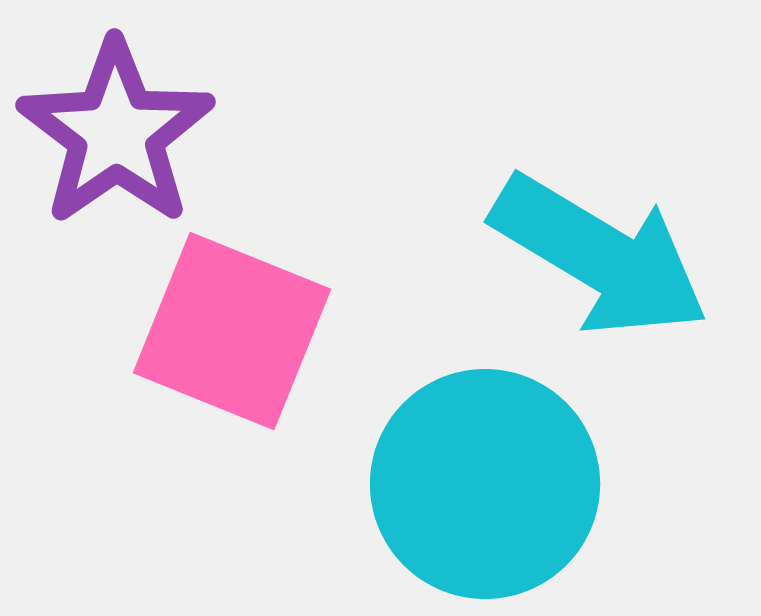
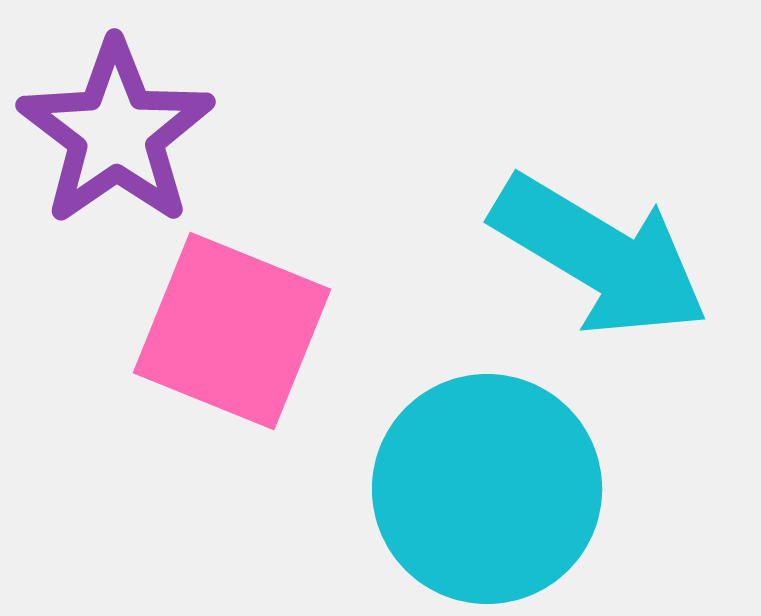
cyan circle: moved 2 px right, 5 px down
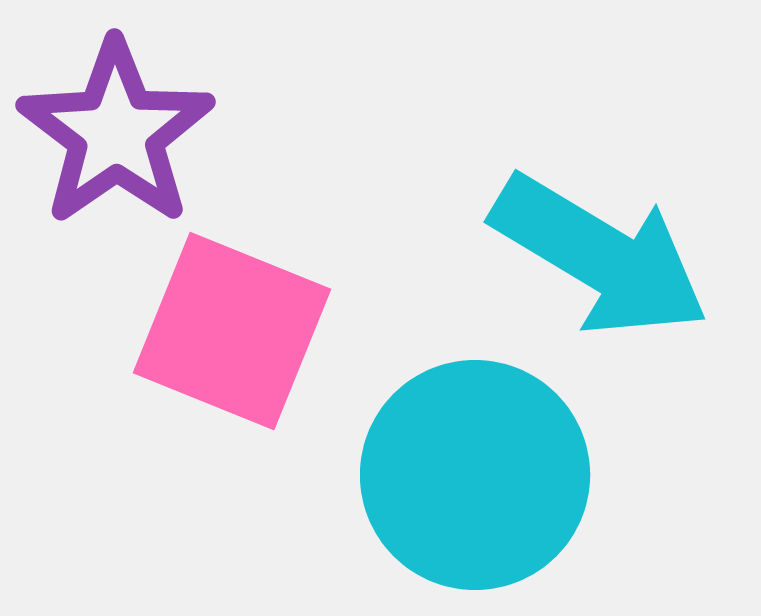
cyan circle: moved 12 px left, 14 px up
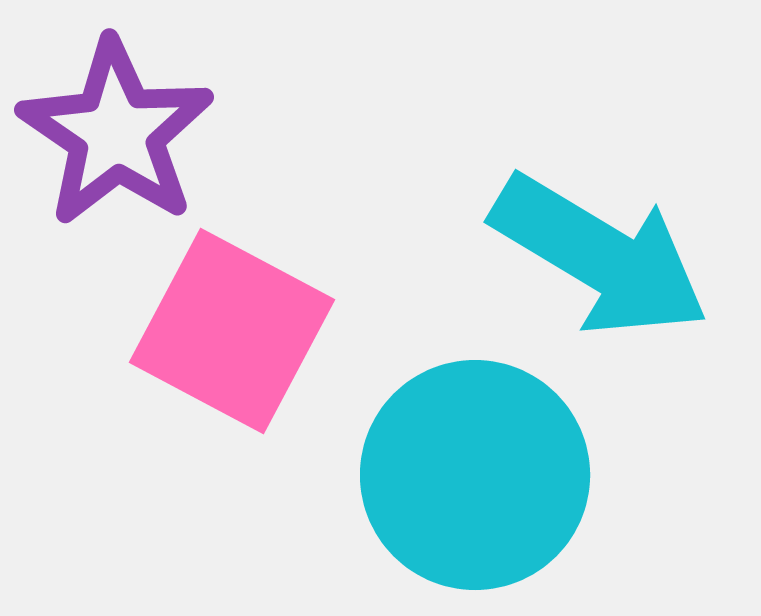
purple star: rotated 3 degrees counterclockwise
pink square: rotated 6 degrees clockwise
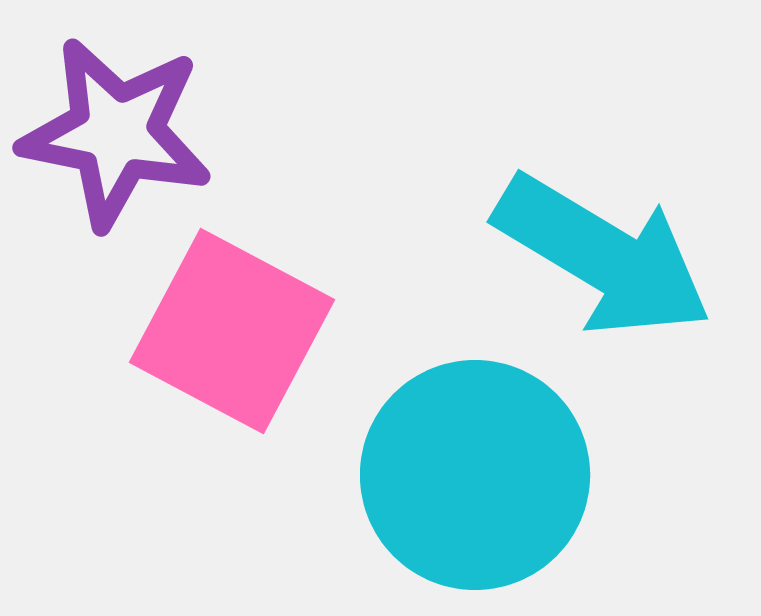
purple star: rotated 23 degrees counterclockwise
cyan arrow: moved 3 px right
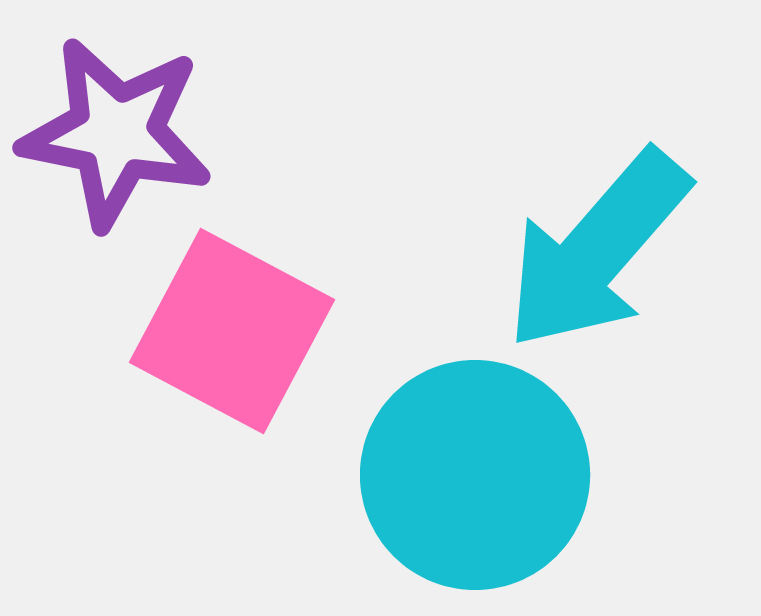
cyan arrow: moved 6 px left, 6 px up; rotated 100 degrees clockwise
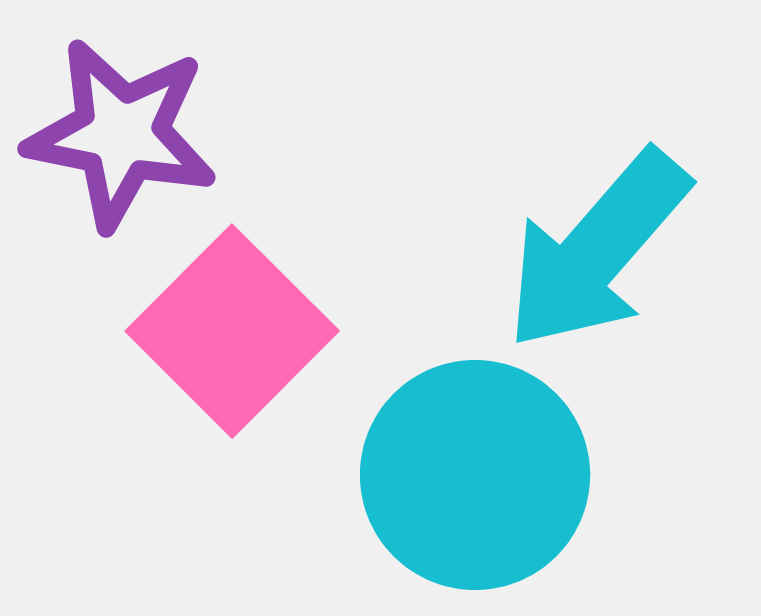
purple star: moved 5 px right, 1 px down
pink square: rotated 17 degrees clockwise
